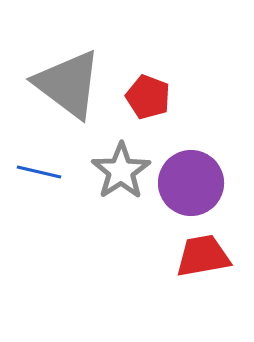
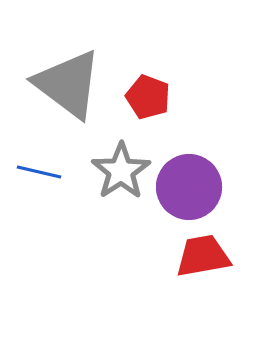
purple circle: moved 2 px left, 4 px down
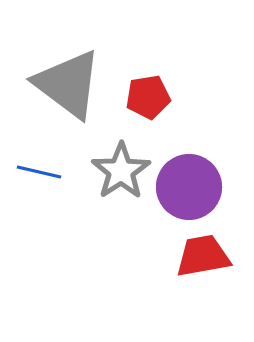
red pentagon: rotated 30 degrees counterclockwise
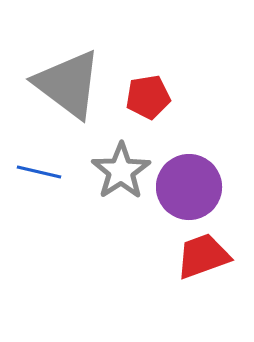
red trapezoid: rotated 10 degrees counterclockwise
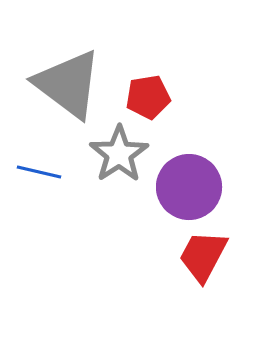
gray star: moved 2 px left, 17 px up
red trapezoid: rotated 42 degrees counterclockwise
